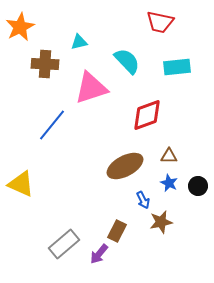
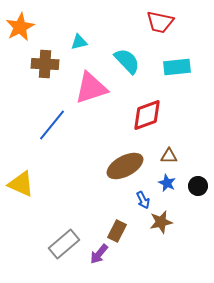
blue star: moved 2 px left
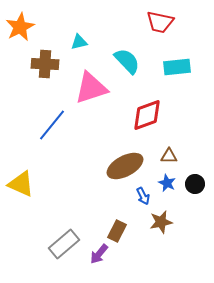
black circle: moved 3 px left, 2 px up
blue arrow: moved 4 px up
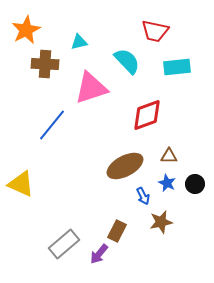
red trapezoid: moved 5 px left, 9 px down
orange star: moved 6 px right, 3 px down
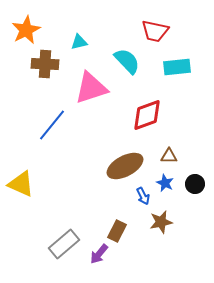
blue star: moved 2 px left
